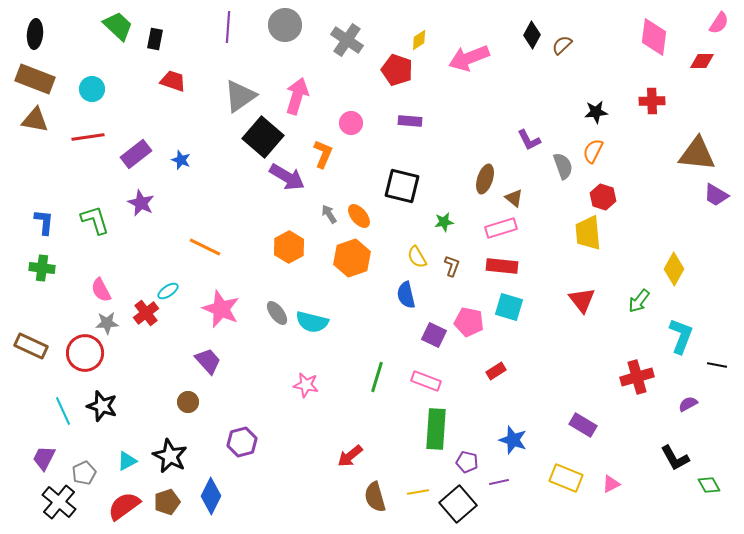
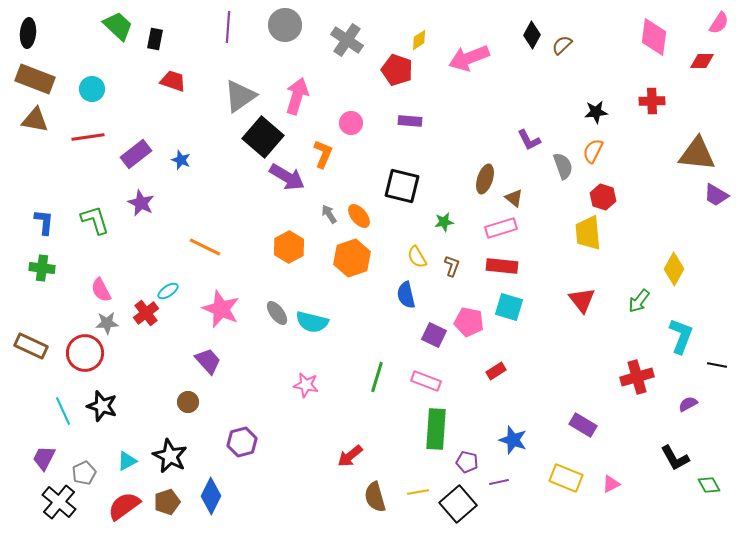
black ellipse at (35, 34): moved 7 px left, 1 px up
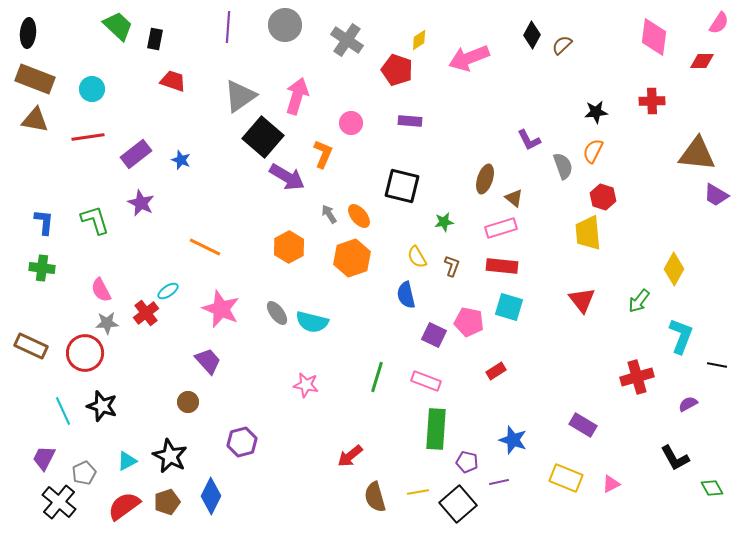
green diamond at (709, 485): moved 3 px right, 3 px down
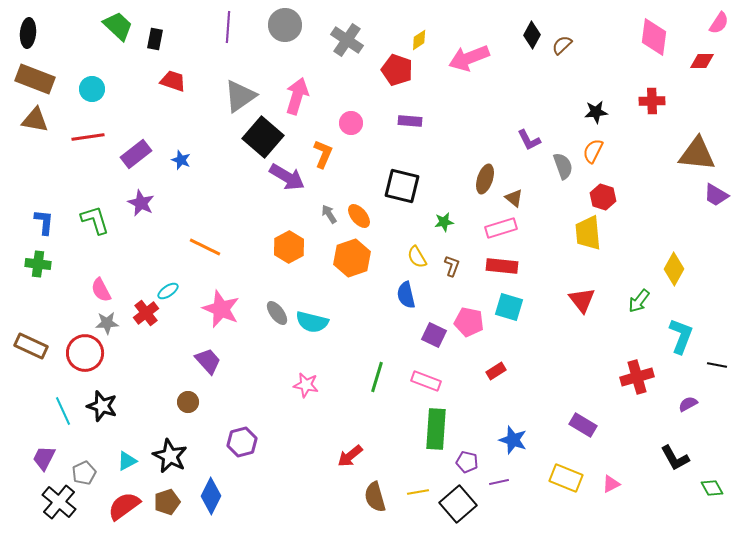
green cross at (42, 268): moved 4 px left, 4 px up
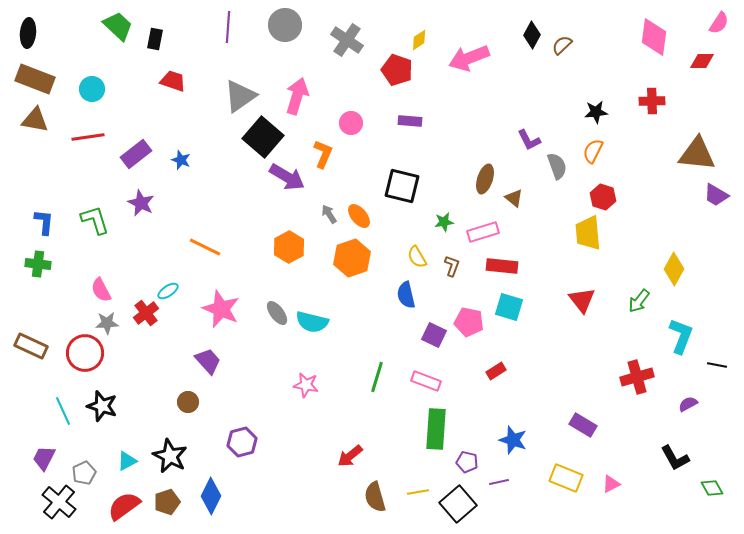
gray semicircle at (563, 166): moved 6 px left
pink rectangle at (501, 228): moved 18 px left, 4 px down
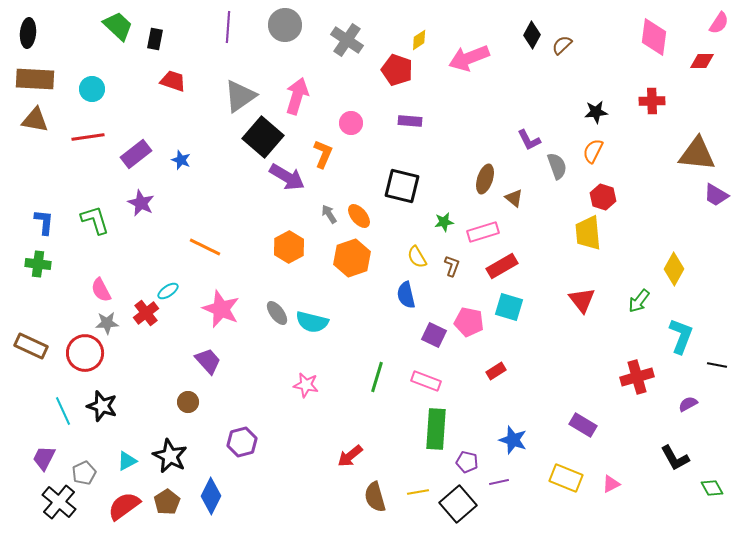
brown rectangle at (35, 79): rotated 18 degrees counterclockwise
red rectangle at (502, 266): rotated 36 degrees counterclockwise
brown pentagon at (167, 502): rotated 15 degrees counterclockwise
